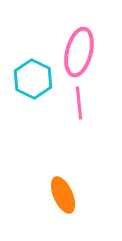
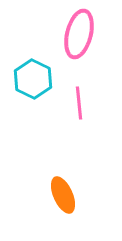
pink ellipse: moved 18 px up
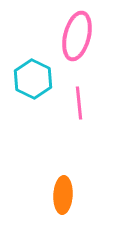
pink ellipse: moved 2 px left, 2 px down
orange ellipse: rotated 27 degrees clockwise
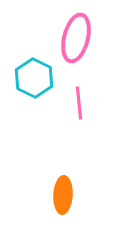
pink ellipse: moved 1 px left, 2 px down
cyan hexagon: moved 1 px right, 1 px up
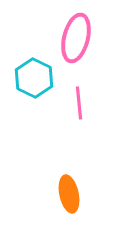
orange ellipse: moved 6 px right, 1 px up; rotated 15 degrees counterclockwise
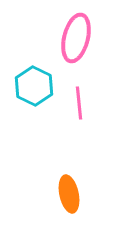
cyan hexagon: moved 8 px down
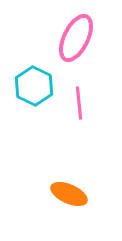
pink ellipse: rotated 12 degrees clockwise
orange ellipse: rotated 54 degrees counterclockwise
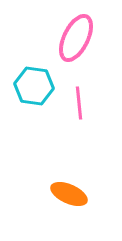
cyan hexagon: rotated 18 degrees counterclockwise
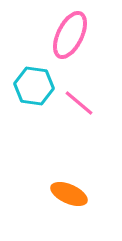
pink ellipse: moved 6 px left, 3 px up
pink line: rotated 44 degrees counterclockwise
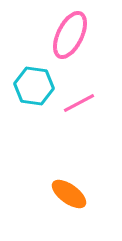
pink line: rotated 68 degrees counterclockwise
orange ellipse: rotated 12 degrees clockwise
